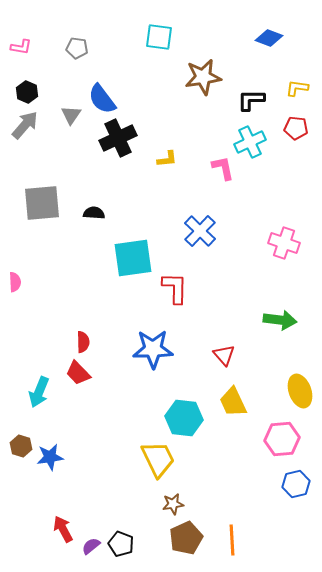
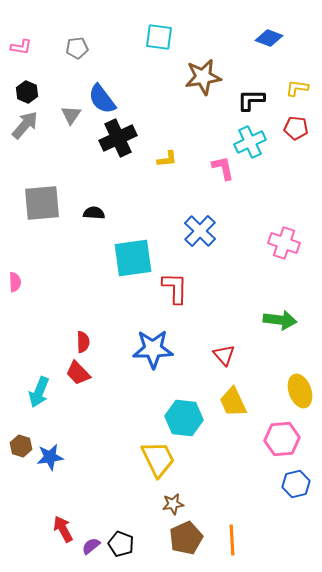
gray pentagon at (77, 48): rotated 15 degrees counterclockwise
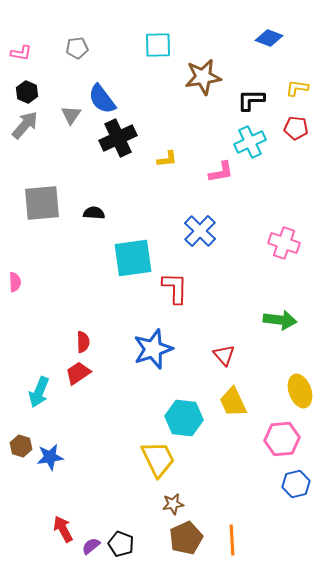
cyan square at (159, 37): moved 1 px left, 8 px down; rotated 8 degrees counterclockwise
pink L-shape at (21, 47): moved 6 px down
pink L-shape at (223, 168): moved 2 px left, 4 px down; rotated 92 degrees clockwise
blue star at (153, 349): rotated 18 degrees counterclockwise
red trapezoid at (78, 373): rotated 100 degrees clockwise
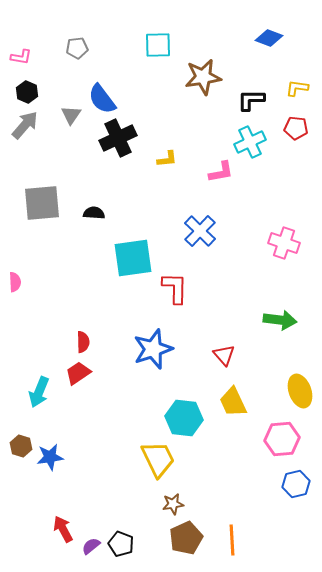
pink L-shape at (21, 53): moved 4 px down
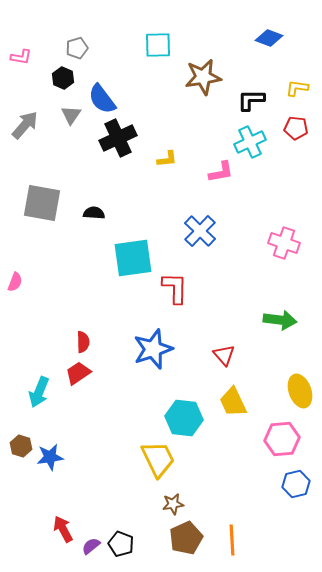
gray pentagon at (77, 48): rotated 10 degrees counterclockwise
black hexagon at (27, 92): moved 36 px right, 14 px up
gray square at (42, 203): rotated 15 degrees clockwise
pink semicircle at (15, 282): rotated 24 degrees clockwise
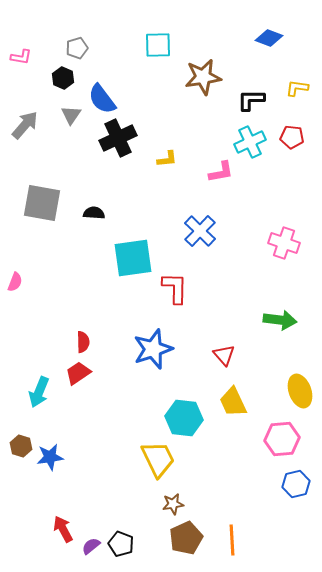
red pentagon at (296, 128): moved 4 px left, 9 px down
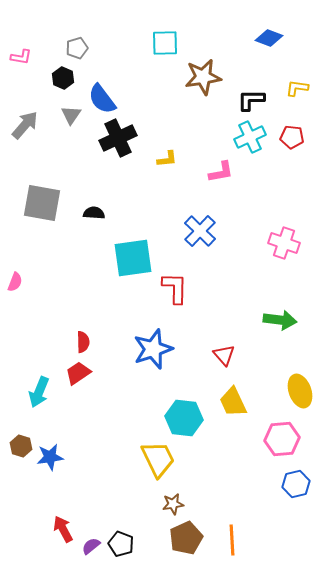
cyan square at (158, 45): moved 7 px right, 2 px up
cyan cross at (250, 142): moved 5 px up
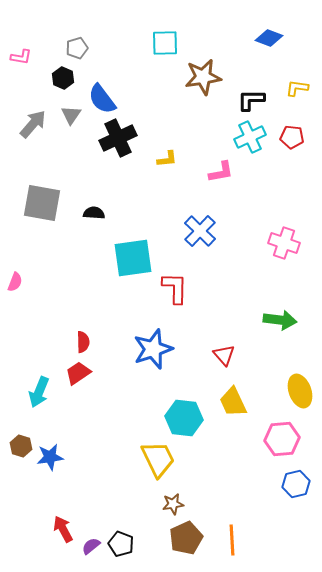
gray arrow at (25, 125): moved 8 px right, 1 px up
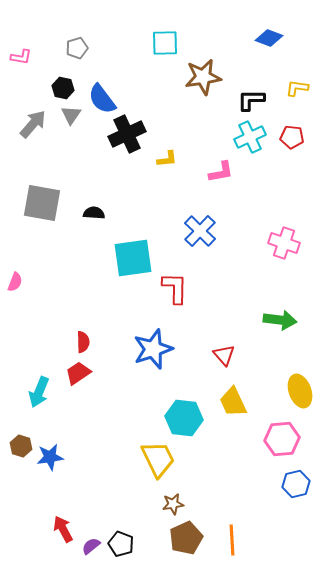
black hexagon at (63, 78): moved 10 px down; rotated 10 degrees counterclockwise
black cross at (118, 138): moved 9 px right, 4 px up
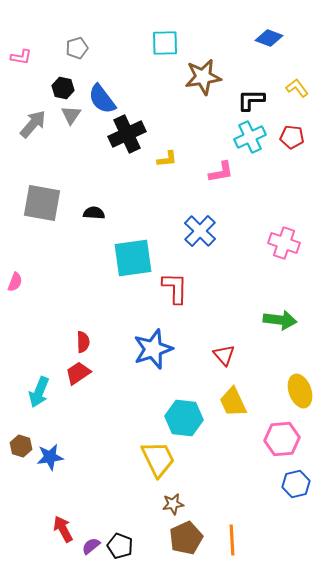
yellow L-shape at (297, 88): rotated 45 degrees clockwise
black pentagon at (121, 544): moved 1 px left, 2 px down
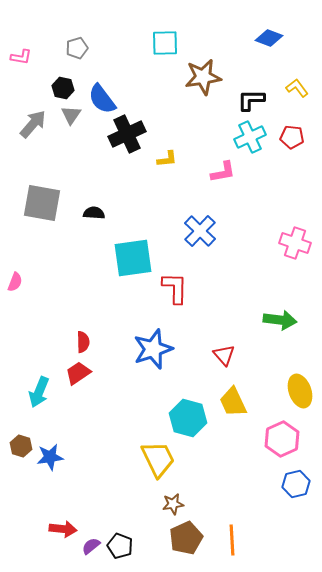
pink L-shape at (221, 172): moved 2 px right
pink cross at (284, 243): moved 11 px right
cyan hexagon at (184, 418): moved 4 px right; rotated 9 degrees clockwise
pink hexagon at (282, 439): rotated 20 degrees counterclockwise
red arrow at (63, 529): rotated 124 degrees clockwise
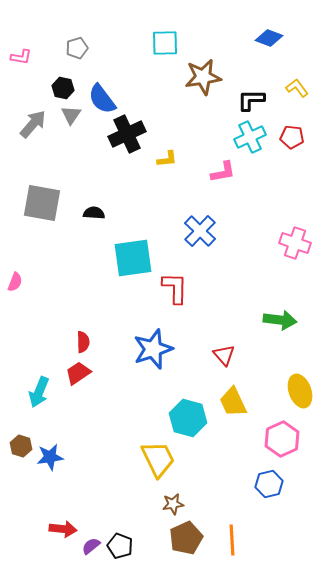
blue hexagon at (296, 484): moved 27 px left
